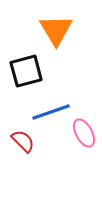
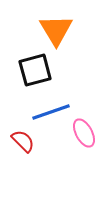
black square: moved 9 px right, 1 px up
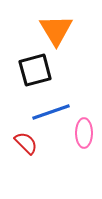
pink ellipse: rotated 28 degrees clockwise
red semicircle: moved 3 px right, 2 px down
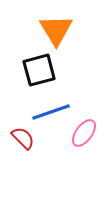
black square: moved 4 px right
pink ellipse: rotated 36 degrees clockwise
red semicircle: moved 3 px left, 5 px up
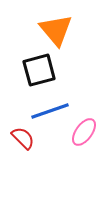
orange triangle: rotated 9 degrees counterclockwise
blue line: moved 1 px left, 1 px up
pink ellipse: moved 1 px up
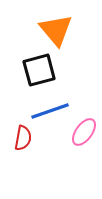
red semicircle: rotated 55 degrees clockwise
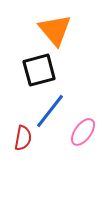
orange triangle: moved 1 px left
blue line: rotated 33 degrees counterclockwise
pink ellipse: moved 1 px left
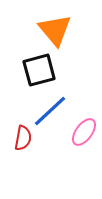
blue line: rotated 9 degrees clockwise
pink ellipse: moved 1 px right
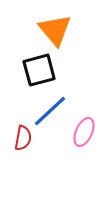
pink ellipse: rotated 12 degrees counterclockwise
